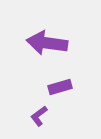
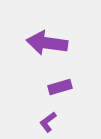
purple L-shape: moved 9 px right, 6 px down
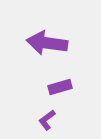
purple L-shape: moved 1 px left, 2 px up
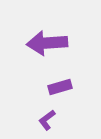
purple arrow: rotated 12 degrees counterclockwise
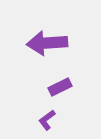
purple rectangle: rotated 10 degrees counterclockwise
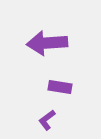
purple rectangle: rotated 35 degrees clockwise
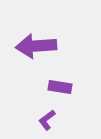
purple arrow: moved 11 px left, 3 px down
